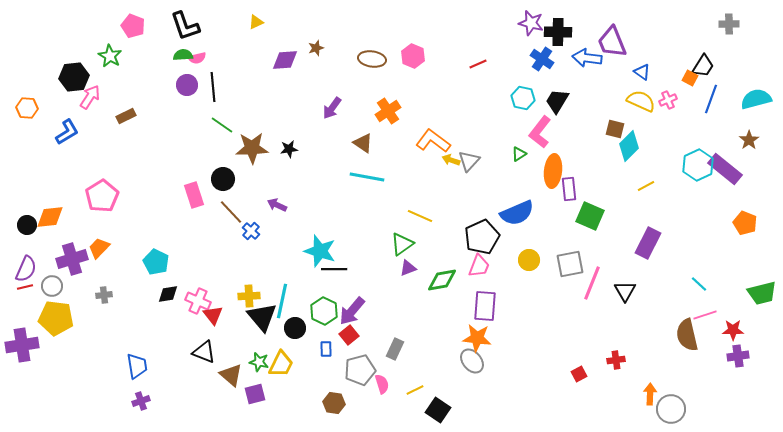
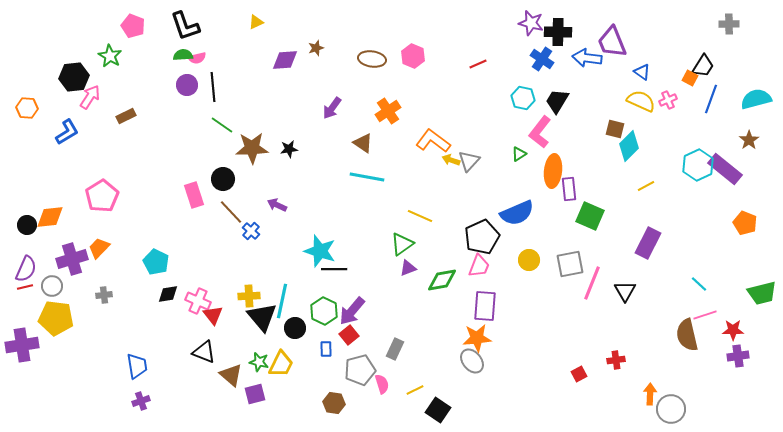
orange star at (477, 338): rotated 12 degrees counterclockwise
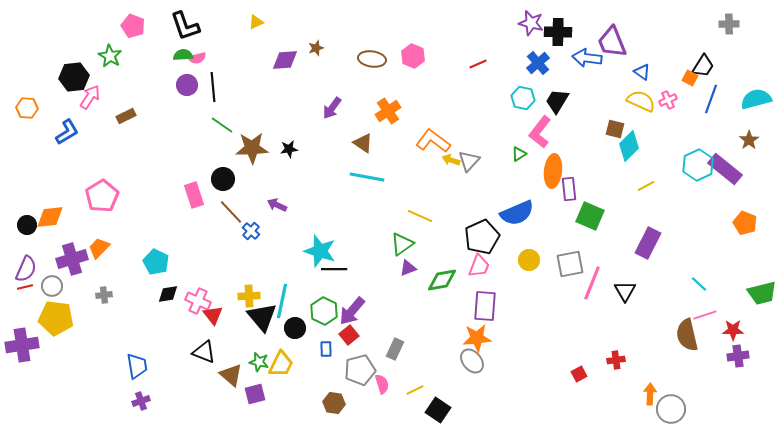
blue cross at (542, 59): moved 4 px left, 4 px down; rotated 15 degrees clockwise
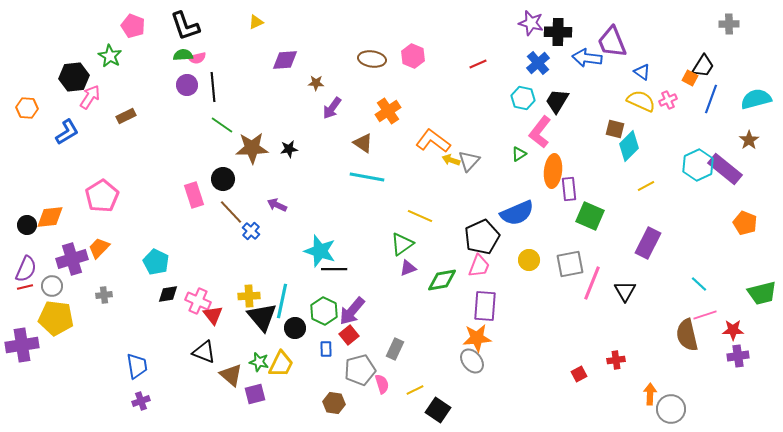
brown star at (316, 48): moved 35 px down; rotated 21 degrees clockwise
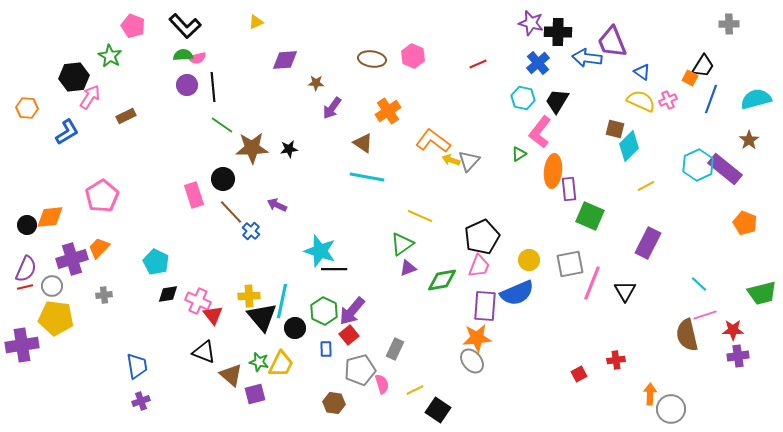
black L-shape at (185, 26): rotated 24 degrees counterclockwise
blue semicircle at (517, 213): moved 80 px down
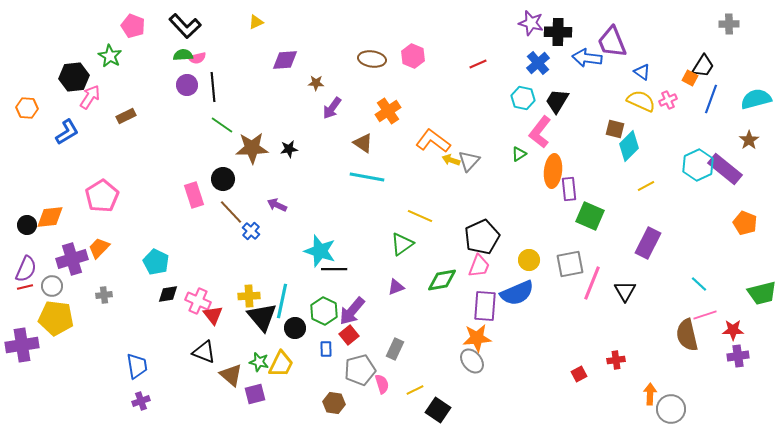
purple triangle at (408, 268): moved 12 px left, 19 px down
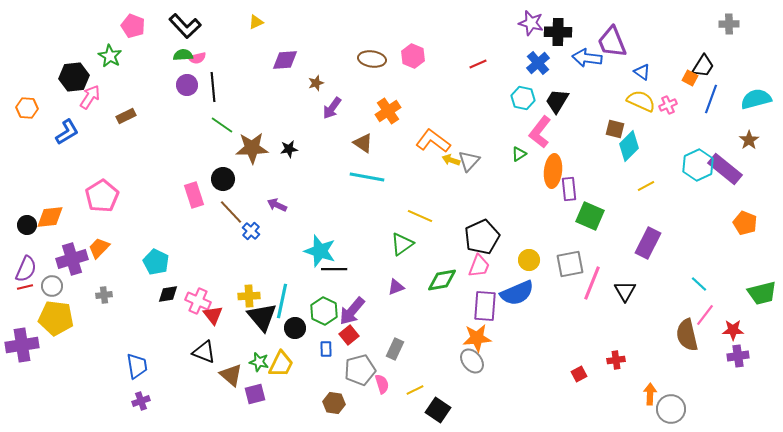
brown star at (316, 83): rotated 21 degrees counterclockwise
pink cross at (668, 100): moved 5 px down
pink line at (705, 315): rotated 35 degrees counterclockwise
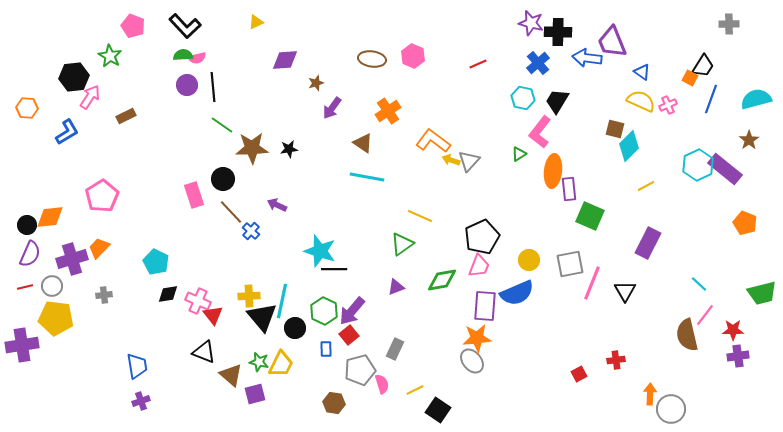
purple semicircle at (26, 269): moved 4 px right, 15 px up
